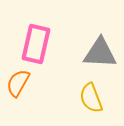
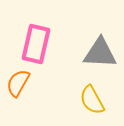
yellow semicircle: moved 1 px right, 2 px down; rotated 8 degrees counterclockwise
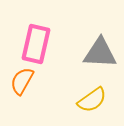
orange semicircle: moved 4 px right, 2 px up
yellow semicircle: rotated 96 degrees counterclockwise
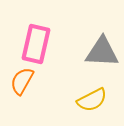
gray triangle: moved 2 px right, 1 px up
yellow semicircle: rotated 8 degrees clockwise
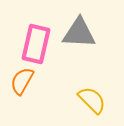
gray triangle: moved 23 px left, 19 px up
yellow semicircle: rotated 108 degrees counterclockwise
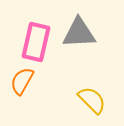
gray triangle: rotated 6 degrees counterclockwise
pink rectangle: moved 2 px up
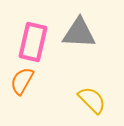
gray triangle: rotated 6 degrees clockwise
pink rectangle: moved 3 px left
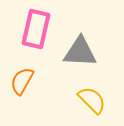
gray triangle: moved 1 px right, 19 px down
pink rectangle: moved 3 px right, 13 px up
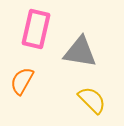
gray triangle: rotated 6 degrees clockwise
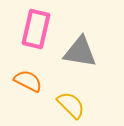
orange semicircle: moved 6 px right; rotated 88 degrees clockwise
yellow semicircle: moved 21 px left, 5 px down
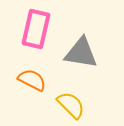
gray triangle: moved 1 px right, 1 px down
orange semicircle: moved 4 px right, 1 px up
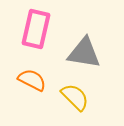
gray triangle: moved 3 px right
yellow semicircle: moved 4 px right, 8 px up
